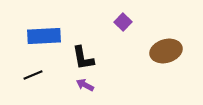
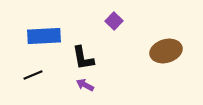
purple square: moved 9 px left, 1 px up
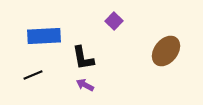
brown ellipse: rotated 36 degrees counterclockwise
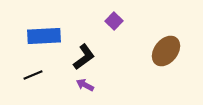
black L-shape: moved 1 px right, 1 px up; rotated 116 degrees counterclockwise
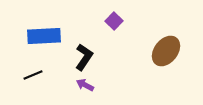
black L-shape: rotated 20 degrees counterclockwise
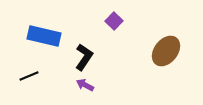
blue rectangle: rotated 16 degrees clockwise
black line: moved 4 px left, 1 px down
